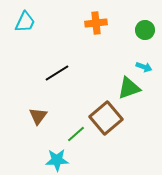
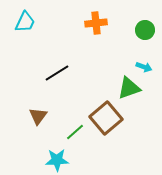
green line: moved 1 px left, 2 px up
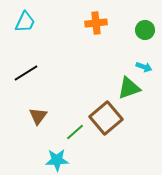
black line: moved 31 px left
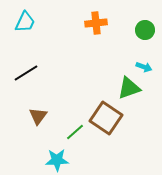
brown square: rotated 16 degrees counterclockwise
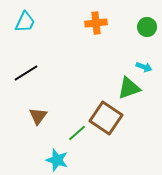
green circle: moved 2 px right, 3 px up
green line: moved 2 px right, 1 px down
cyan star: rotated 20 degrees clockwise
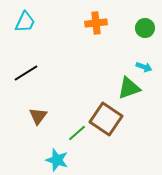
green circle: moved 2 px left, 1 px down
brown square: moved 1 px down
